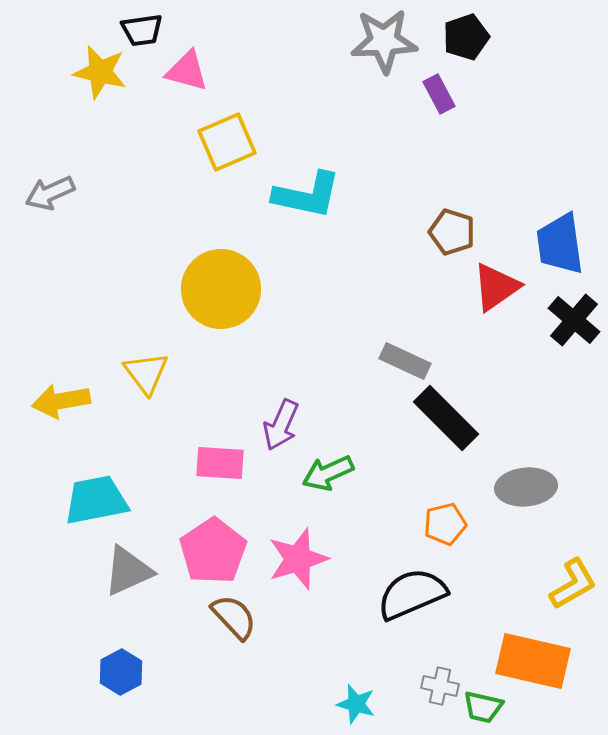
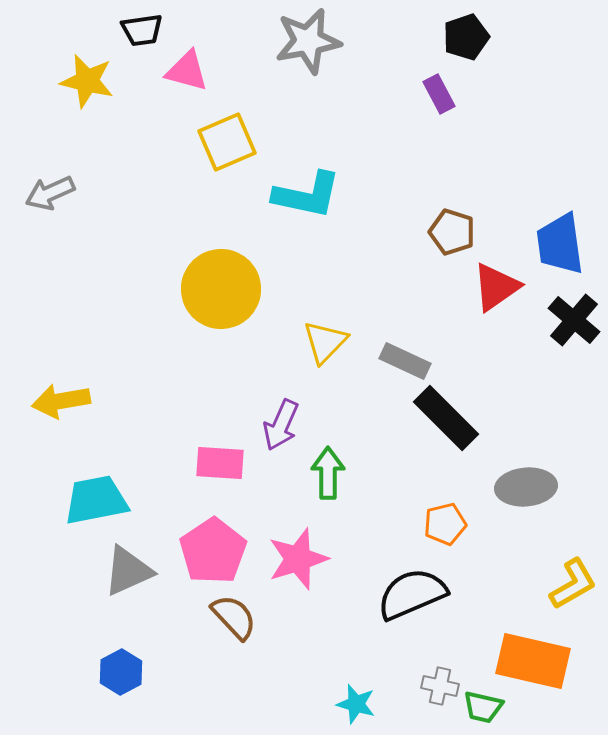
gray star: moved 76 px left; rotated 8 degrees counterclockwise
yellow star: moved 13 px left, 9 px down
yellow triangle: moved 179 px right, 31 px up; rotated 21 degrees clockwise
green arrow: rotated 114 degrees clockwise
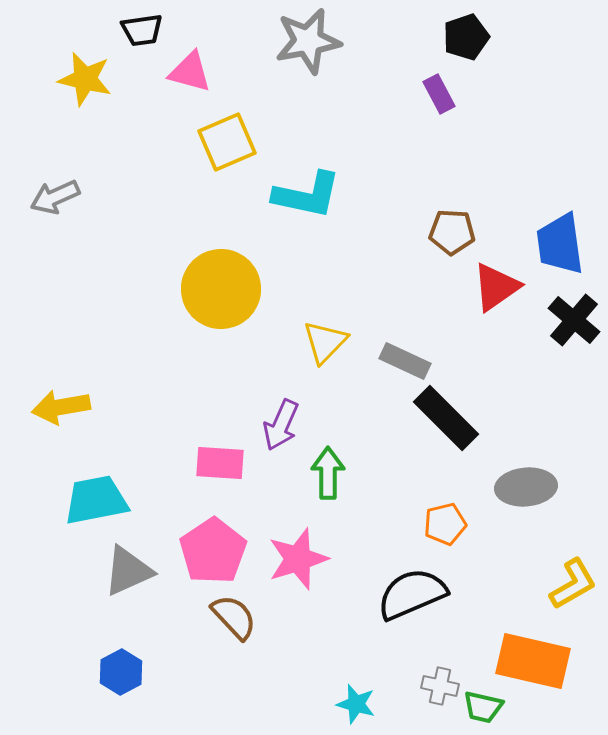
pink triangle: moved 3 px right, 1 px down
yellow star: moved 2 px left, 2 px up
gray arrow: moved 5 px right, 4 px down
brown pentagon: rotated 15 degrees counterclockwise
yellow arrow: moved 6 px down
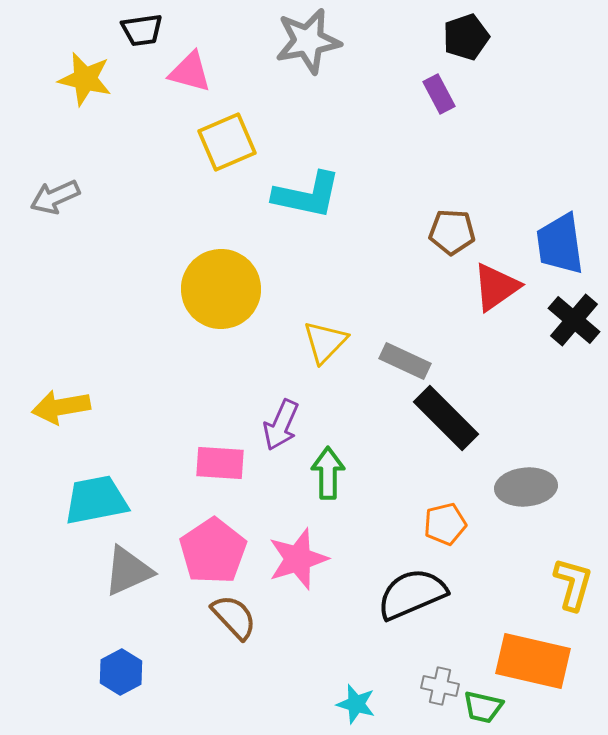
yellow L-shape: rotated 44 degrees counterclockwise
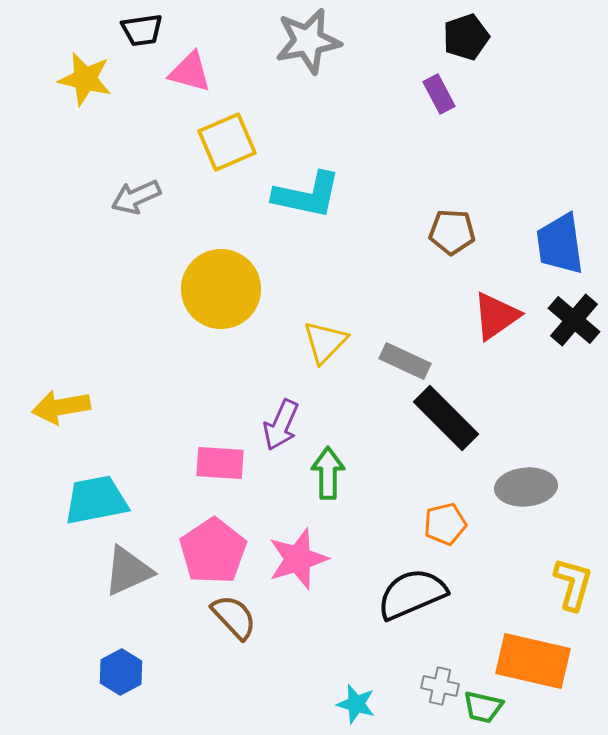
gray arrow: moved 81 px right
red triangle: moved 29 px down
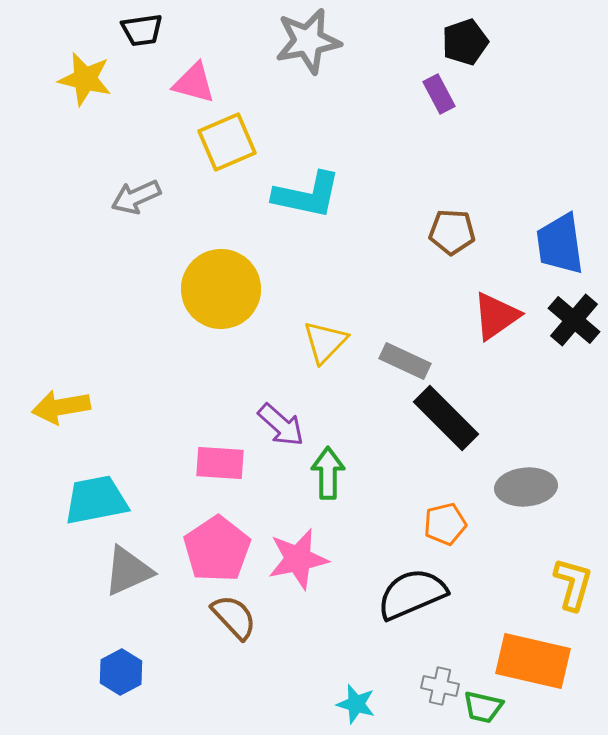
black pentagon: moved 1 px left, 5 px down
pink triangle: moved 4 px right, 11 px down
purple arrow: rotated 72 degrees counterclockwise
pink pentagon: moved 4 px right, 2 px up
pink star: rotated 6 degrees clockwise
